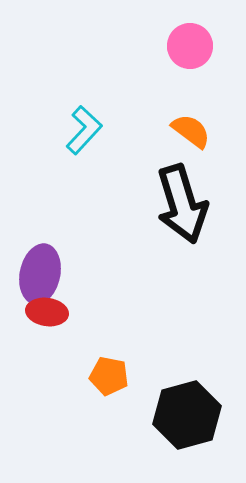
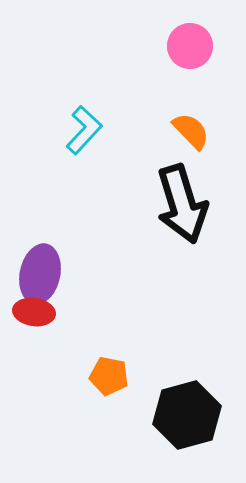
orange semicircle: rotated 9 degrees clockwise
red ellipse: moved 13 px left
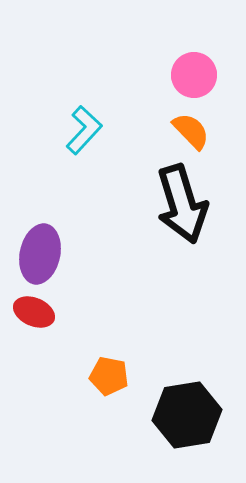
pink circle: moved 4 px right, 29 px down
purple ellipse: moved 20 px up
red ellipse: rotated 15 degrees clockwise
black hexagon: rotated 6 degrees clockwise
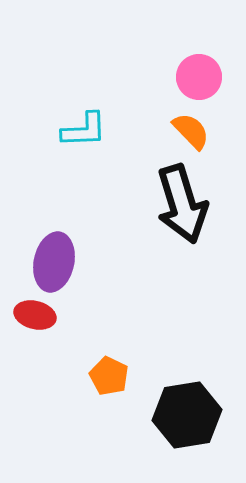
pink circle: moved 5 px right, 2 px down
cyan L-shape: rotated 45 degrees clockwise
purple ellipse: moved 14 px right, 8 px down
red ellipse: moved 1 px right, 3 px down; rotated 9 degrees counterclockwise
orange pentagon: rotated 15 degrees clockwise
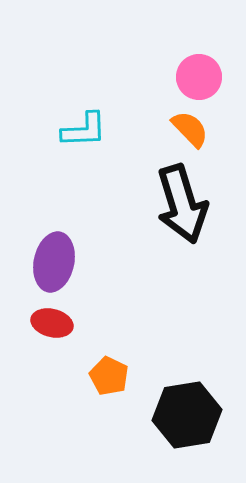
orange semicircle: moved 1 px left, 2 px up
red ellipse: moved 17 px right, 8 px down
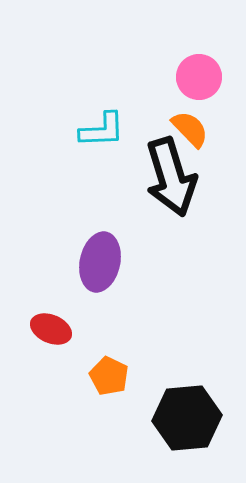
cyan L-shape: moved 18 px right
black arrow: moved 11 px left, 27 px up
purple ellipse: moved 46 px right
red ellipse: moved 1 px left, 6 px down; rotated 9 degrees clockwise
black hexagon: moved 3 px down; rotated 4 degrees clockwise
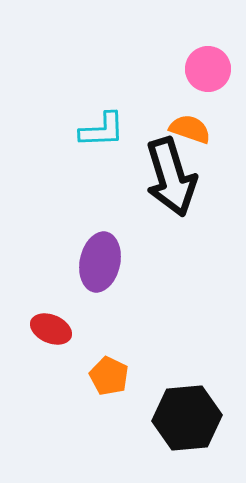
pink circle: moved 9 px right, 8 px up
orange semicircle: rotated 27 degrees counterclockwise
